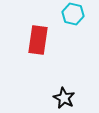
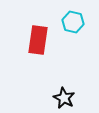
cyan hexagon: moved 8 px down
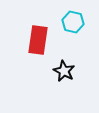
black star: moved 27 px up
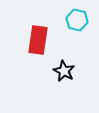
cyan hexagon: moved 4 px right, 2 px up
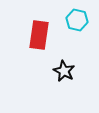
red rectangle: moved 1 px right, 5 px up
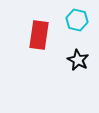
black star: moved 14 px right, 11 px up
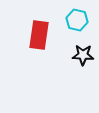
black star: moved 5 px right, 5 px up; rotated 25 degrees counterclockwise
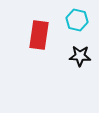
black star: moved 3 px left, 1 px down
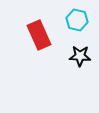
red rectangle: rotated 32 degrees counterclockwise
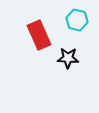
black star: moved 12 px left, 2 px down
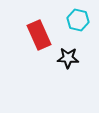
cyan hexagon: moved 1 px right
